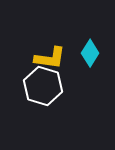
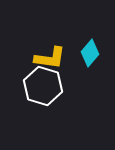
cyan diamond: rotated 8 degrees clockwise
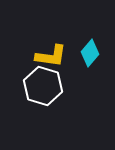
yellow L-shape: moved 1 px right, 2 px up
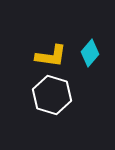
white hexagon: moved 9 px right, 9 px down
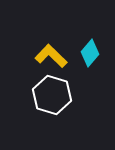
yellow L-shape: rotated 144 degrees counterclockwise
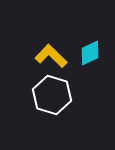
cyan diamond: rotated 24 degrees clockwise
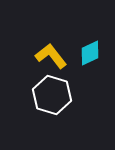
yellow L-shape: rotated 8 degrees clockwise
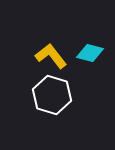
cyan diamond: rotated 40 degrees clockwise
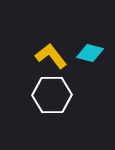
white hexagon: rotated 18 degrees counterclockwise
